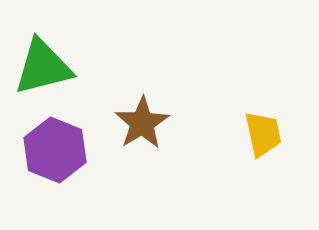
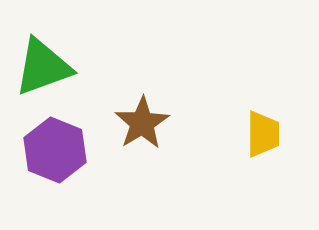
green triangle: rotated 6 degrees counterclockwise
yellow trapezoid: rotated 12 degrees clockwise
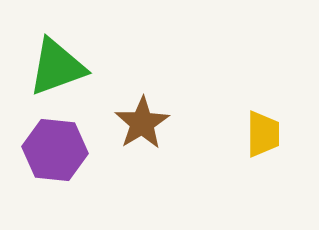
green triangle: moved 14 px right
purple hexagon: rotated 16 degrees counterclockwise
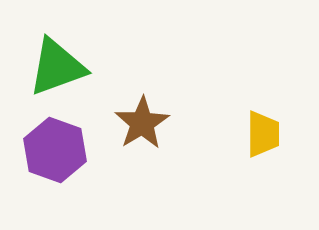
purple hexagon: rotated 14 degrees clockwise
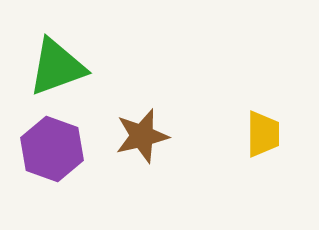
brown star: moved 13 px down; rotated 18 degrees clockwise
purple hexagon: moved 3 px left, 1 px up
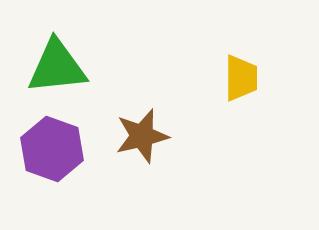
green triangle: rotated 14 degrees clockwise
yellow trapezoid: moved 22 px left, 56 px up
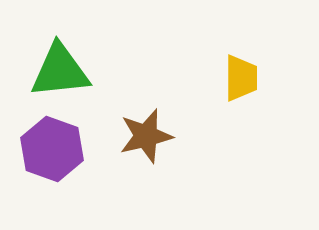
green triangle: moved 3 px right, 4 px down
brown star: moved 4 px right
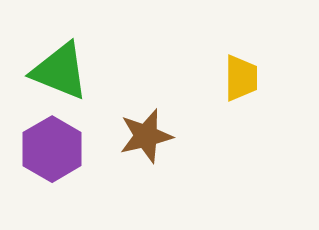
green triangle: rotated 28 degrees clockwise
purple hexagon: rotated 10 degrees clockwise
